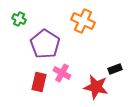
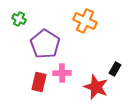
orange cross: moved 2 px right
black rectangle: rotated 40 degrees counterclockwise
pink cross: rotated 30 degrees counterclockwise
red star: rotated 10 degrees clockwise
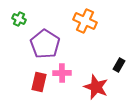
black rectangle: moved 4 px right, 4 px up
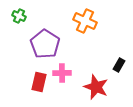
green cross: moved 3 px up
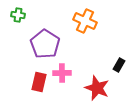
green cross: moved 1 px left, 1 px up; rotated 16 degrees counterclockwise
red star: moved 1 px right, 1 px down
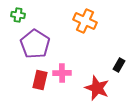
purple pentagon: moved 10 px left
red rectangle: moved 1 px right, 2 px up
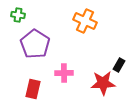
pink cross: moved 2 px right
red rectangle: moved 7 px left, 9 px down
red star: moved 6 px right, 5 px up; rotated 25 degrees counterclockwise
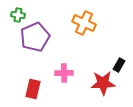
orange cross: moved 1 px left, 2 px down
purple pentagon: moved 7 px up; rotated 16 degrees clockwise
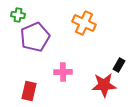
pink cross: moved 1 px left, 1 px up
red star: moved 1 px right, 2 px down
red rectangle: moved 4 px left, 2 px down
